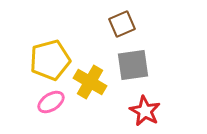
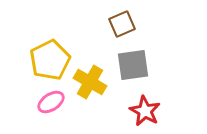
yellow pentagon: rotated 12 degrees counterclockwise
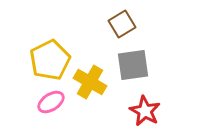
brown square: rotated 8 degrees counterclockwise
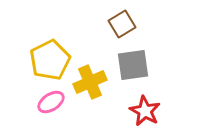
yellow cross: rotated 36 degrees clockwise
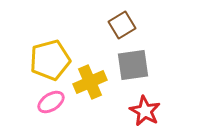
brown square: moved 1 px down
yellow pentagon: rotated 12 degrees clockwise
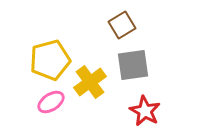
yellow cross: rotated 12 degrees counterclockwise
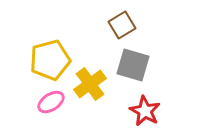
gray square: rotated 24 degrees clockwise
yellow cross: moved 2 px down
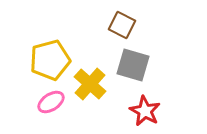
brown square: rotated 32 degrees counterclockwise
yellow cross: rotated 12 degrees counterclockwise
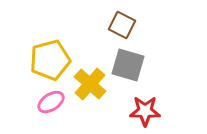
gray square: moved 5 px left
red star: rotated 28 degrees counterclockwise
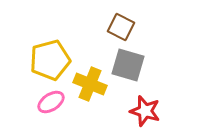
brown square: moved 1 px left, 2 px down
yellow cross: rotated 20 degrees counterclockwise
red star: rotated 16 degrees clockwise
